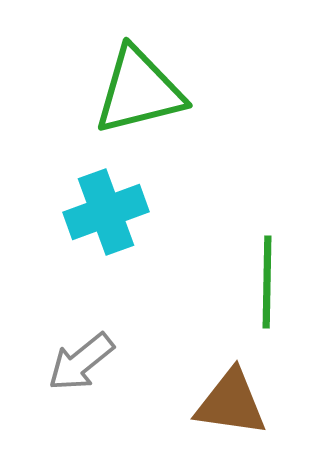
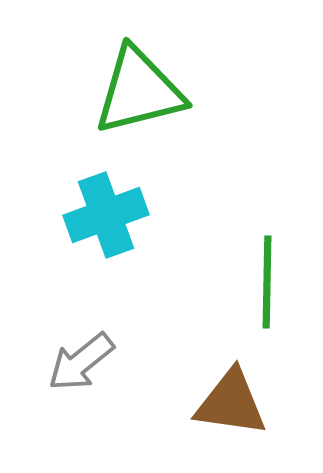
cyan cross: moved 3 px down
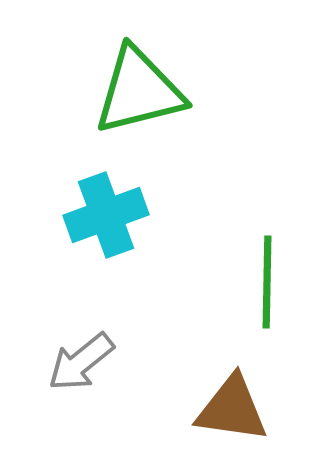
brown triangle: moved 1 px right, 6 px down
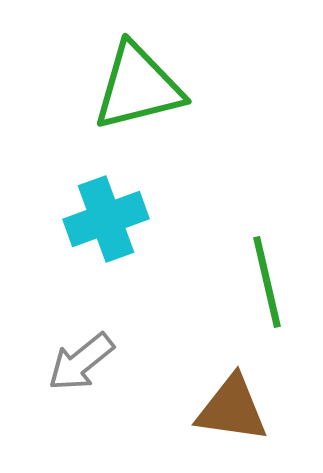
green triangle: moved 1 px left, 4 px up
cyan cross: moved 4 px down
green line: rotated 14 degrees counterclockwise
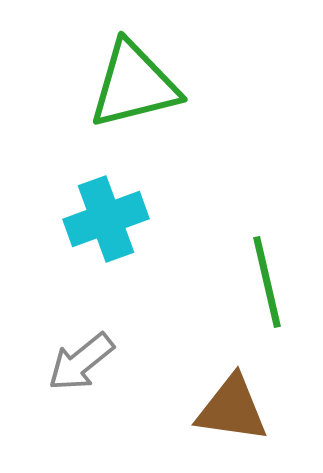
green triangle: moved 4 px left, 2 px up
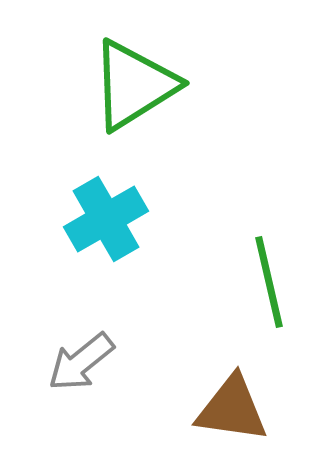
green triangle: rotated 18 degrees counterclockwise
cyan cross: rotated 10 degrees counterclockwise
green line: moved 2 px right
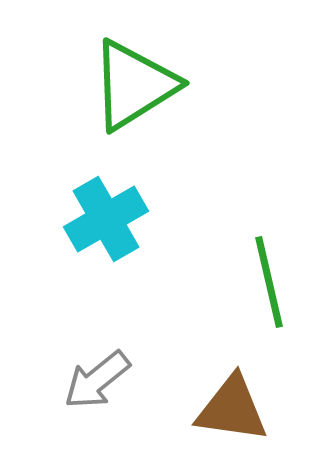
gray arrow: moved 16 px right, 18 px down
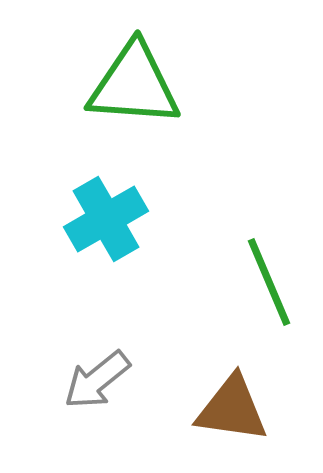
green triangle: rotated 36 degrees clockwise
green line: rotated 10 degrees counterclockwise
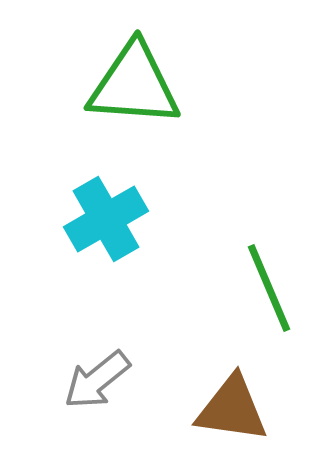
green line: moved 6 px down
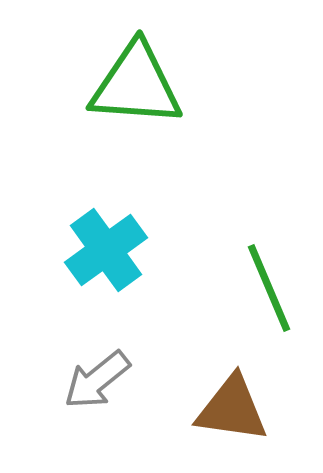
green triangle: moved 2 px right
cyan cross: moved 31 px down; rotated 6 degrees counterclockwise
